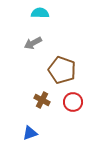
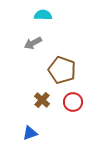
cyan semicircle: moved 3 px right, 2 px down
brown cross: rotated 14 degrees clockwise
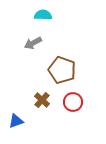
blue triangle: moved 14 px left, 12 px up
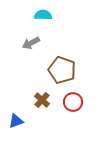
gray arrow: moved 2 px left
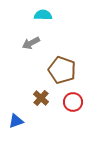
brown cross: moved 1 px left, 2 px up
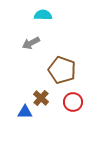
blue triangle: moved 9 px right, 9 px up; rotated 21 degrees clockwise
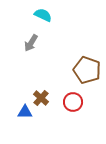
cyan semicircle: rotated 24 degrees clockwise
gray arrow: rotated 30 degrees counterclockwise
brown pentagon: moved 25 px right
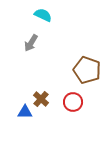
brown cross: moved 1 px down
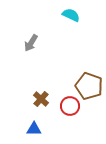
cyan semicircle: moved 28 px right
brown pentagon: moved 2 px right, 16 px down
red circle: moved 3 px left, 4 px down
blue triangle: moved 9 px right, 17 px down
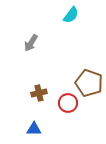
cyan semicircle: rotated 102 degrees clockwise
brown pentagon: moved 3 px up
brown cross: moved 2 px left, 6 px up; rotated 35 degrees clockwise
red circle: moved 2 px left, 3 px up
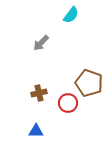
gray arrow: moved 10 px right; rotated 12 degrees clockwise
blue triangle: moved 2 px right, 2 px down
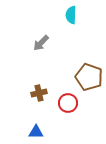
cyan semicircle: rotated 144 degrees clockwise
brown pentagon: moved 6 px up
blue triangle: moved 1 px down
